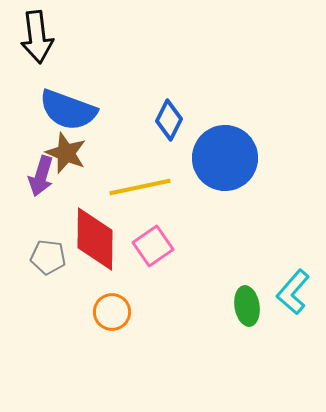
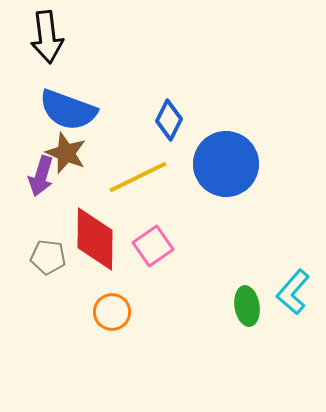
black arrow: moved 10 px right
blue circle: moved 1 px right, 6 px down
yellow line: moved 2 px left, 10 px up; rotated 14 degrees counterclockwise
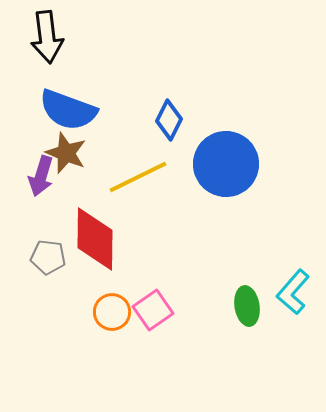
pink square: moved 64 px down
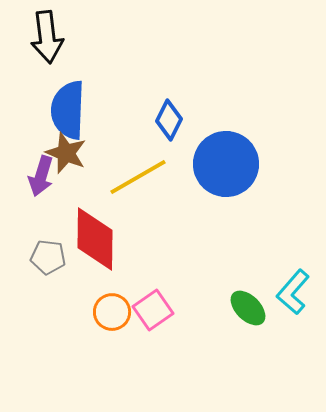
blue semicircle: rotated 72 degrees clockwise
yellow line: rotated 4 degrees counterclockwise
green ellipse: moved 1 px right, 2 px down; rotated 36 degrees counterclockwise
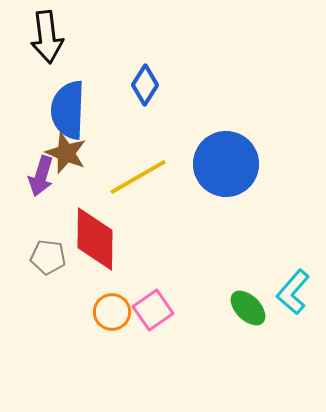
blue diamond: moved 24 px left, 35 px up; rotated 6 degrees clockwise
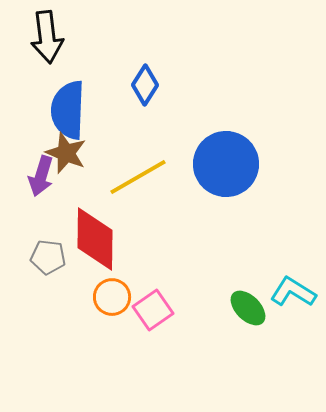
cyan L-shape: rotated 81 degrees clockwise
orange circle: moved 15 px up
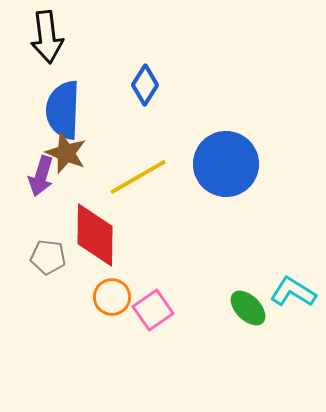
blue semicircle: moved 5 px left
red diamond: moved 4 px up
